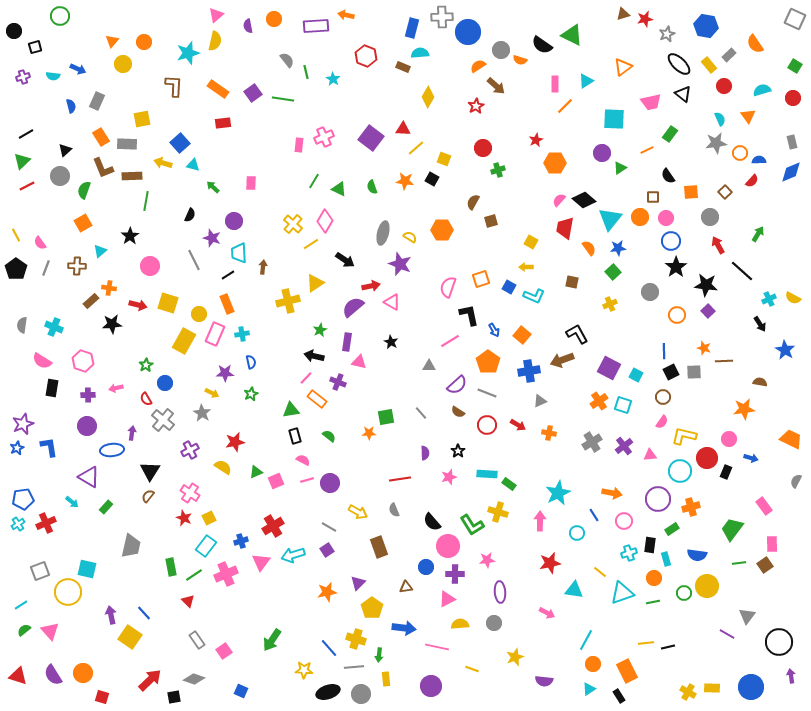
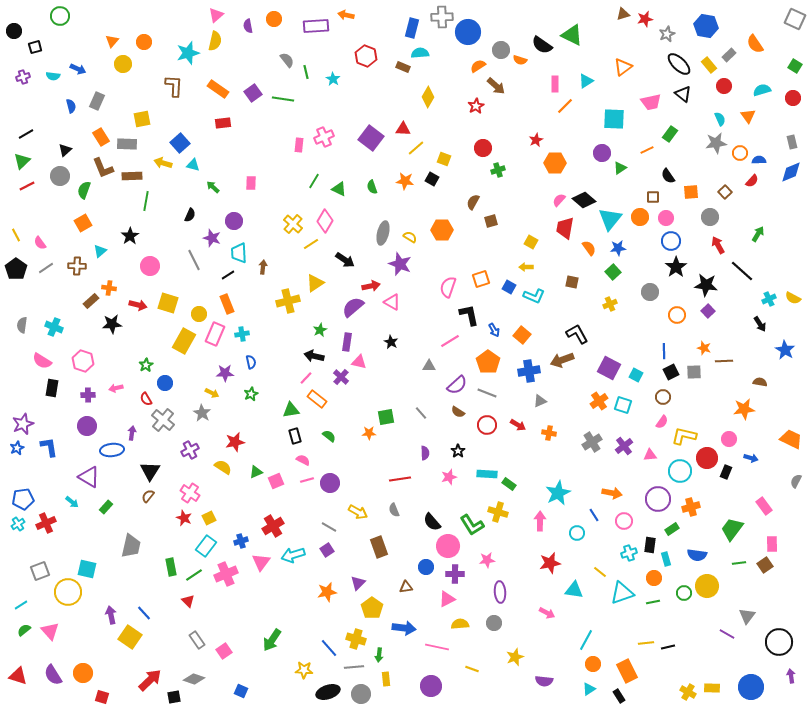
gray line at (46, 268): rotated 35 degrees clockwise
purple cross at (338, 382): moved 3 px right, 5 px up; rotated 21 degrees clockwise
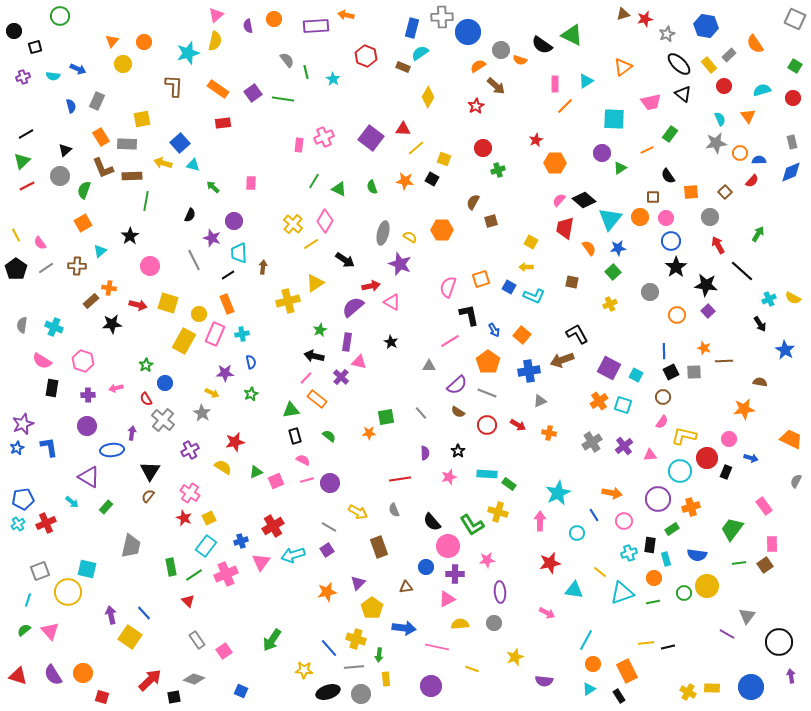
cyan semicircle at (420, 53): rotated 30 degrees counterclockwise
cyan line at (21, 605): moved 7 px right, 5 px up; rotated 40 degrees counterclockwise
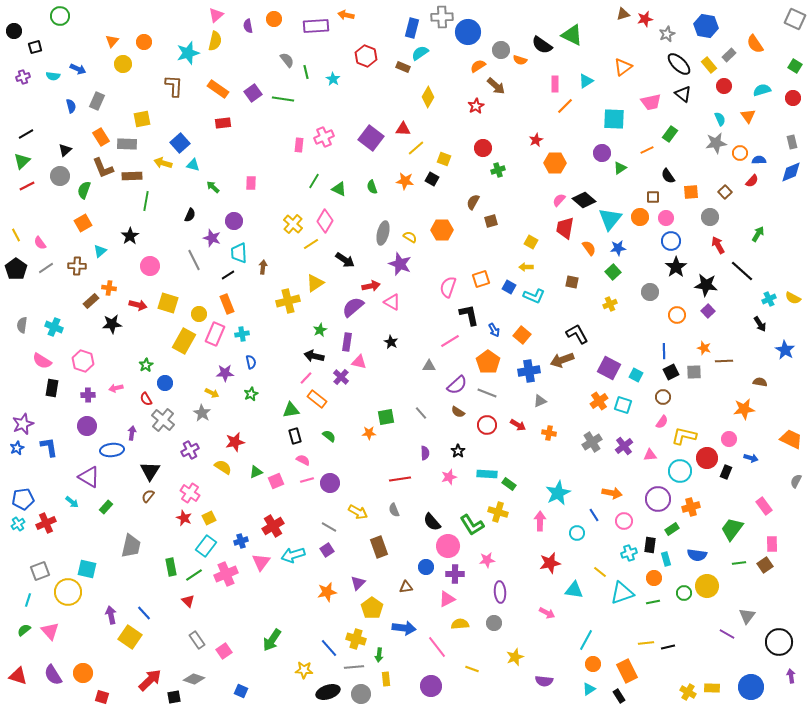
pink line at (437, 647): rotated 40 degrees clockwise
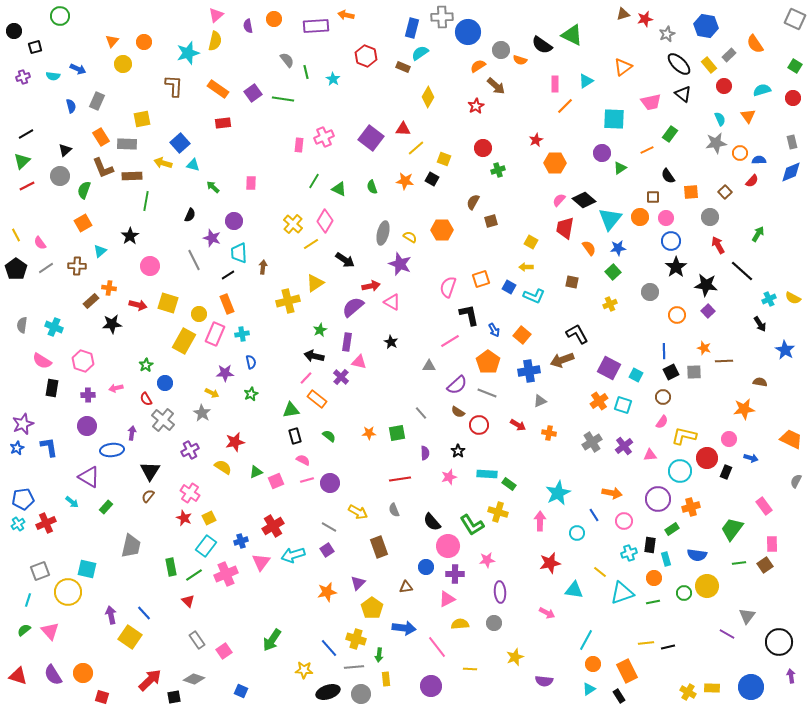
green square at (386, 417): moved 11 px right, 16 px down
red circle at (487, 425): moved 8 px left
yellow line at (472, 669): moved 2 px left; rotated 16 degrees counterclockwise
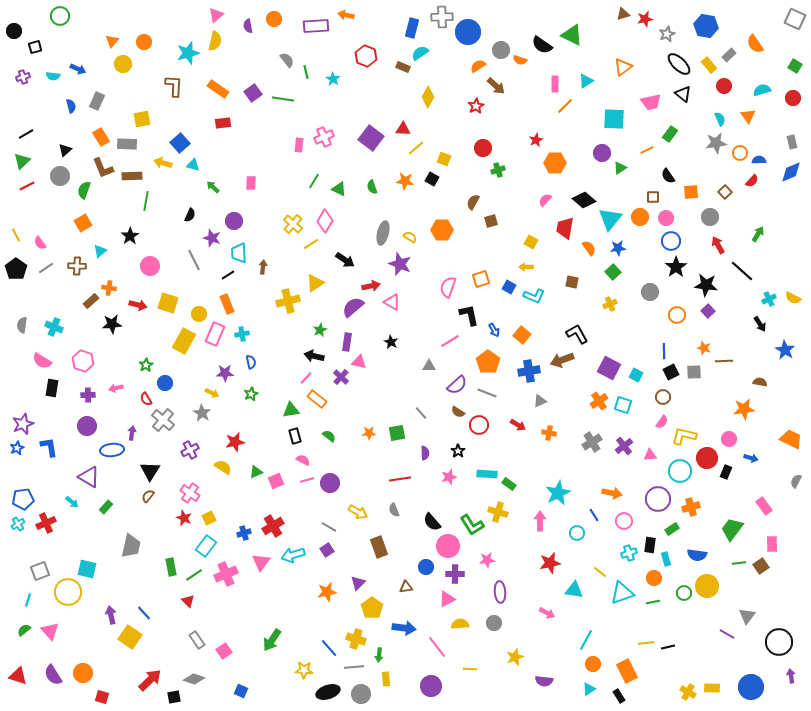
pink semicircle at (559, 200): moved 14 px left
blue cross at (241, 541): moved 3 px right, 8 px up
brown square at (765, 565): moved 4 px left, 1 px down
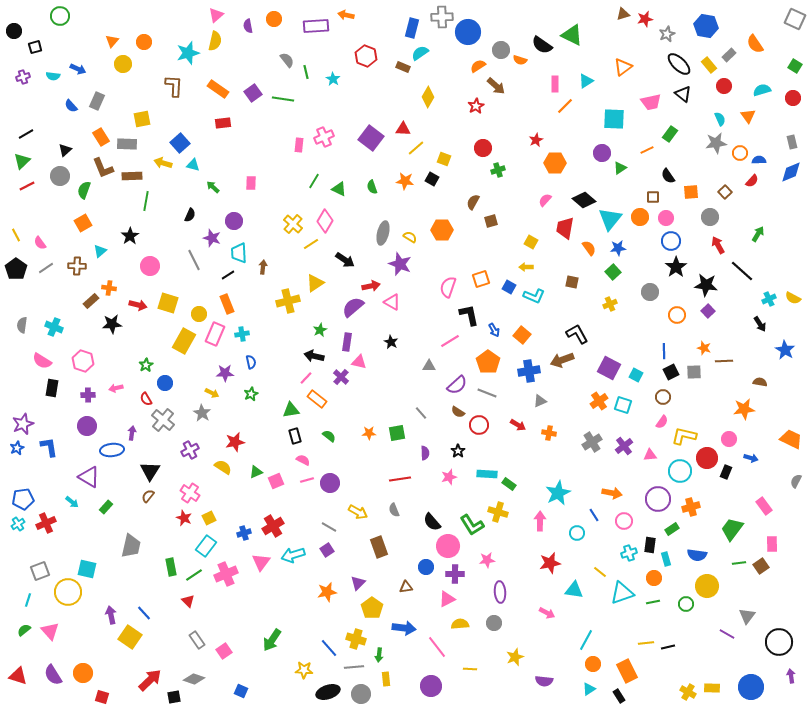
blue semicircle at (71, 106): rotated 152 degrees clockwise
green circle at (684, 593): moved 2 px right, 11 px down
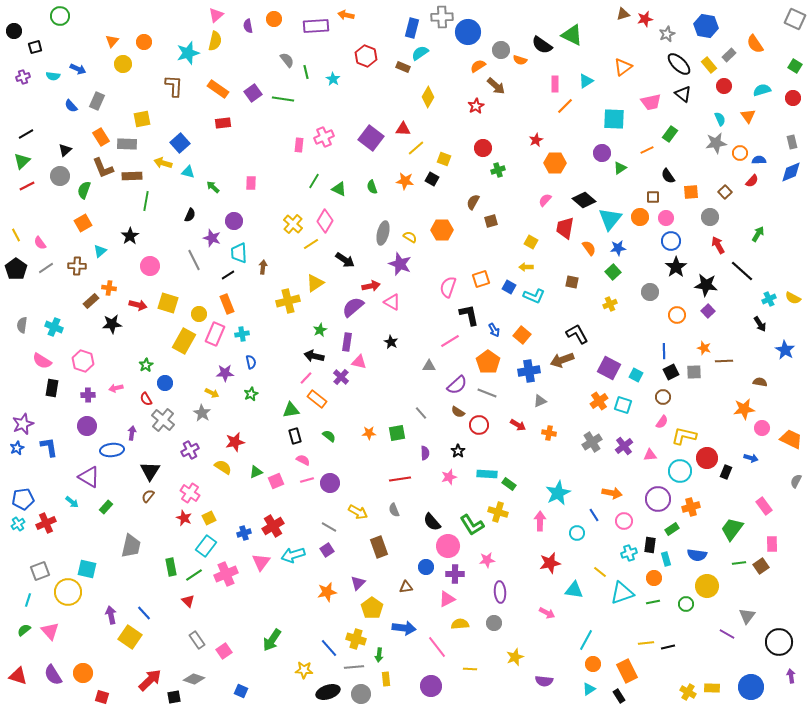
cyan triangle at (193, 165): moved 5 px left, 7 px down
pink circle at (729, 439): moved 33 px right, 11 px up
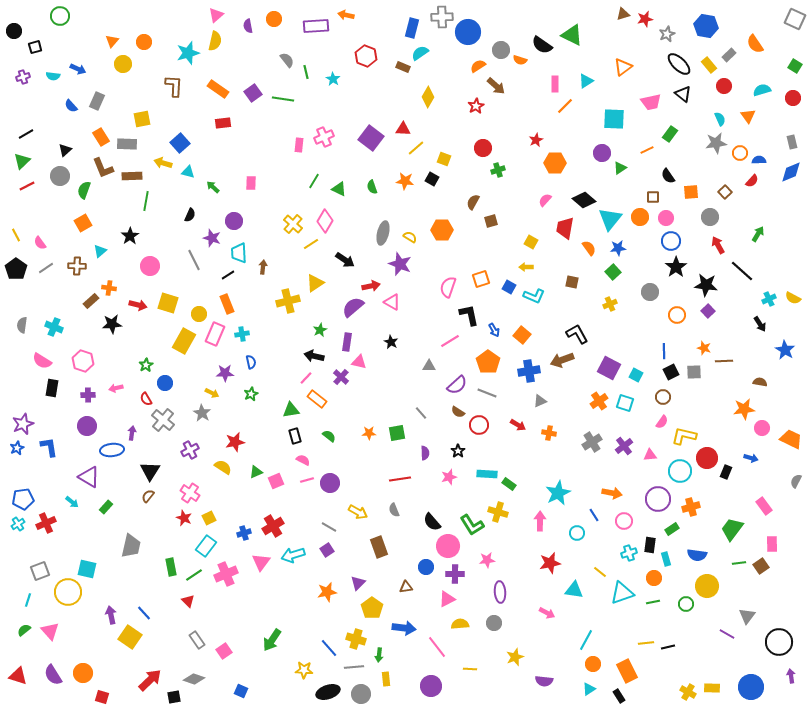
cyan square at (623, 405): moved 2 px right, 2 px up
